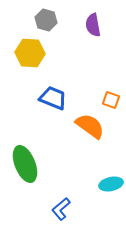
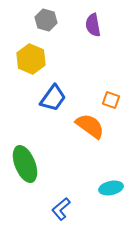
yellow hexagon: moved 1 px right, 6 px down; rotated 20 degrees clockwise
blue trapezoid: rotated 104 degrees clockwise
cyan ellipse: moved 4 px down
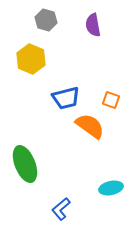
blue trapezoid: moved 13 px right; rotated 40 degrees clockwise
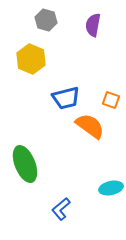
purple semicircle: rotated 20 degrees clockwise
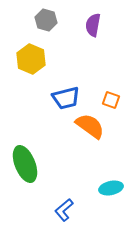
blue L-shape: moved 3 px right, 1 px down
